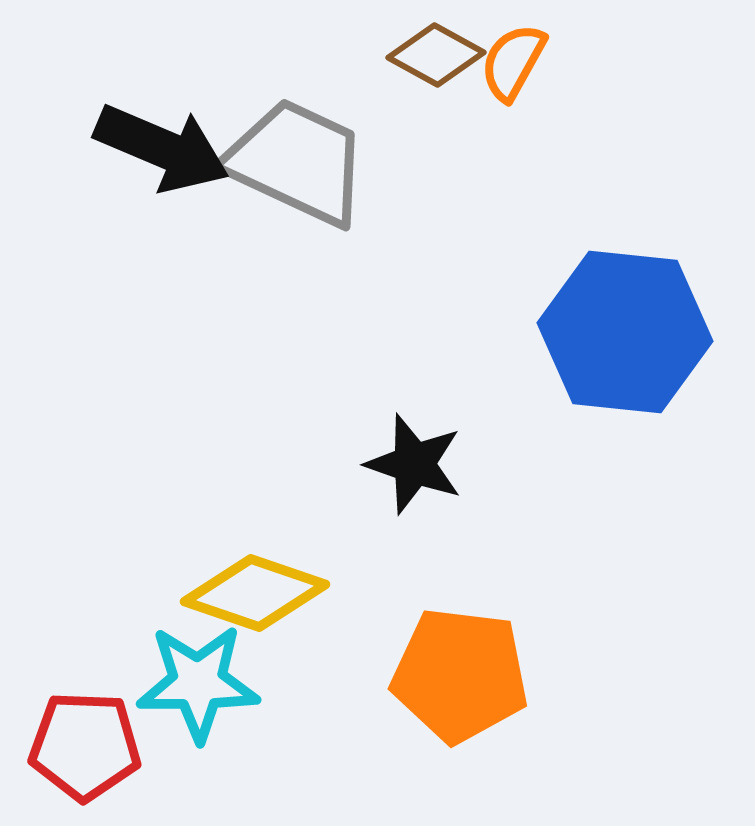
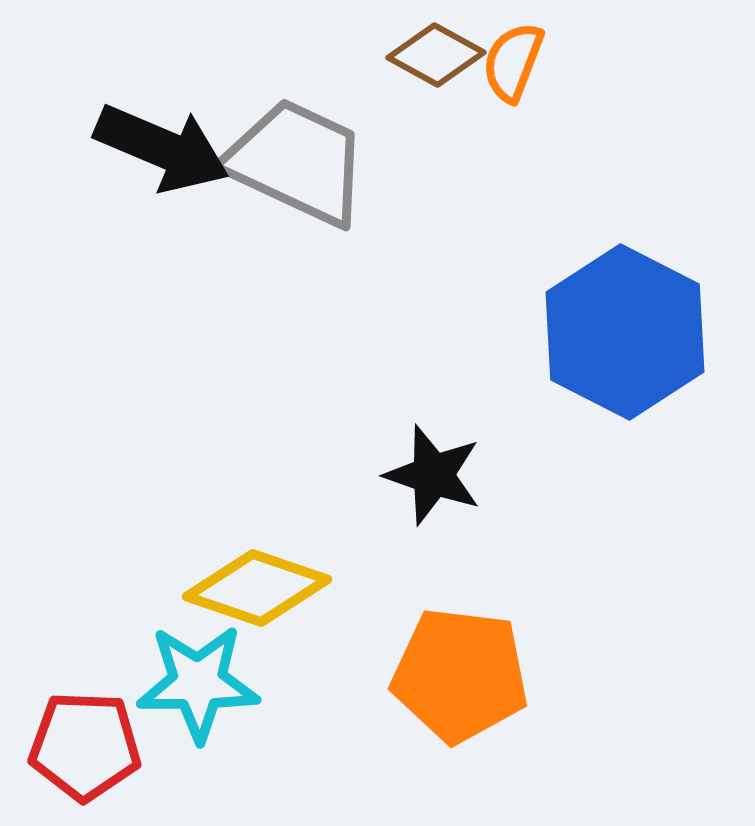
orange semicircle: rotated 8 degrees counterclockwise
blue hexagon: rotated 21 degrees clockwise
black star: moved 19 px right, 11 px down
yellow diamond: moved 2 px right, 5 px up
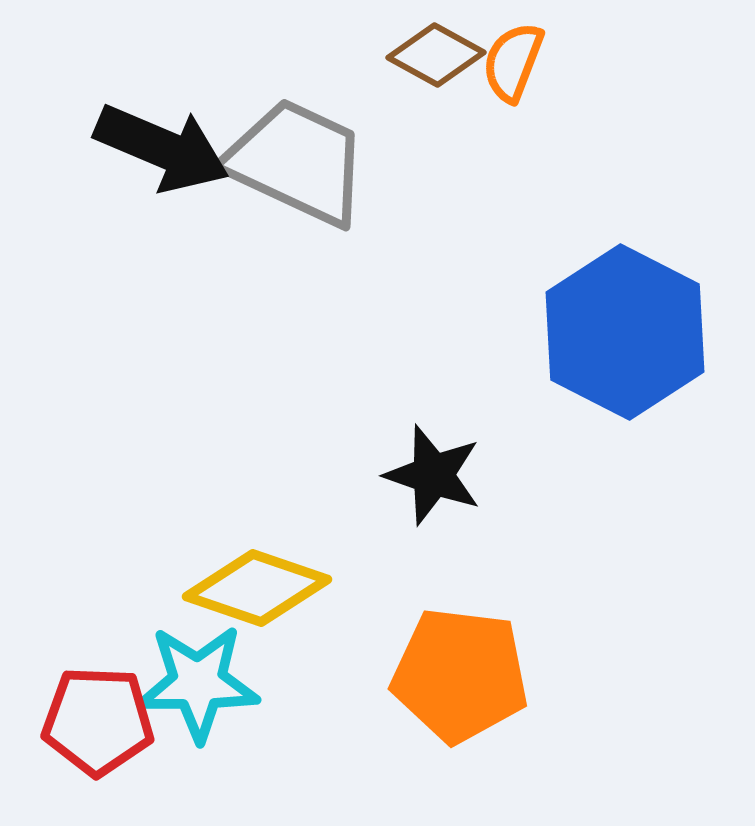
red pentagon: moved 13 px right, 25 px up
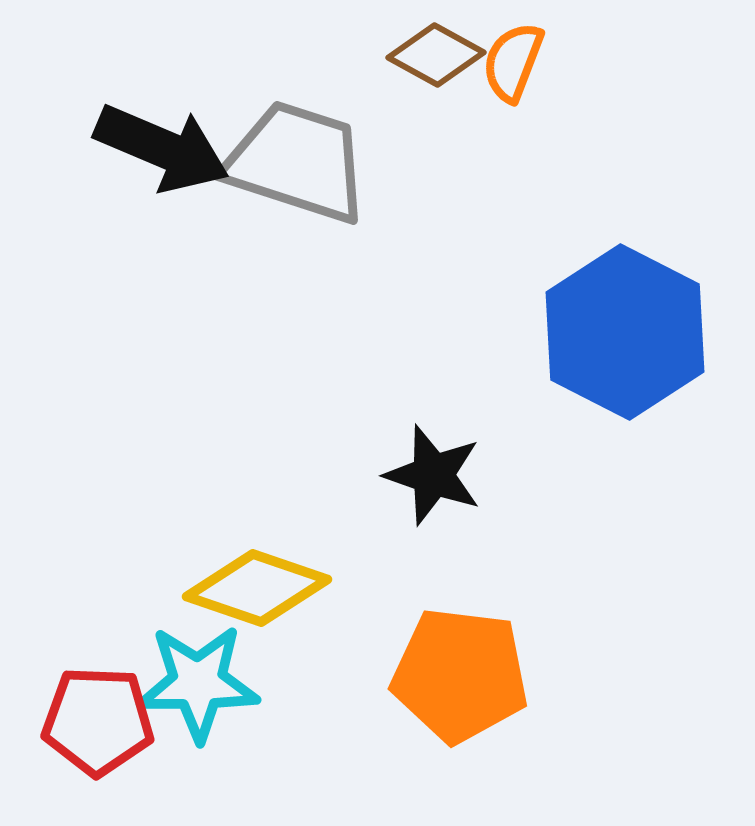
gray trapezoid: rotated 7 degrees counterclockwise
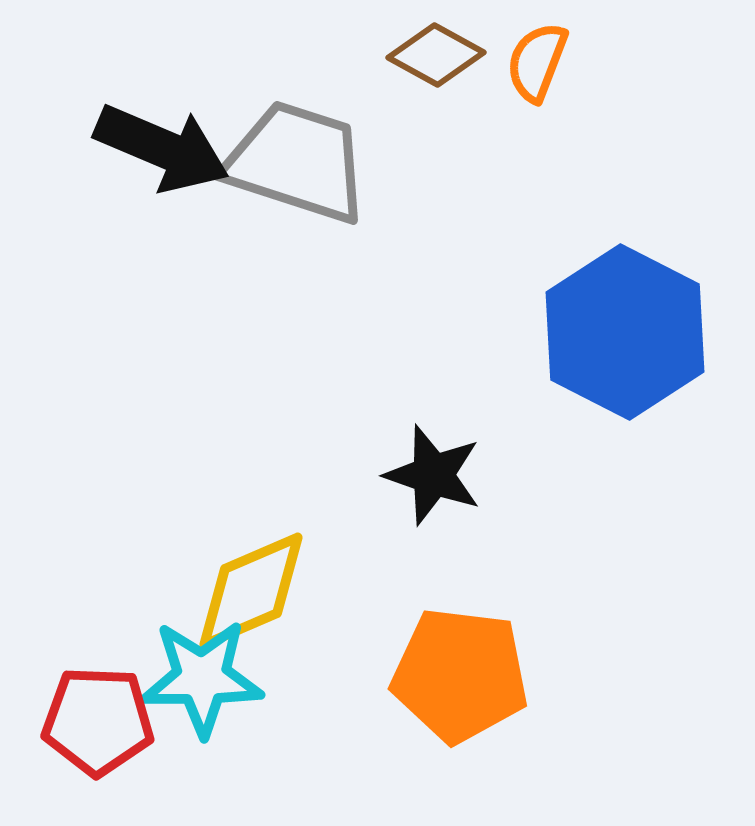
orange semicircle: moved 24 px right
yellow diamond: moved 6 px left, 3 px down; rotated 42 degrees counterclockwise
cyan star: moved 4 px right, 5 px up
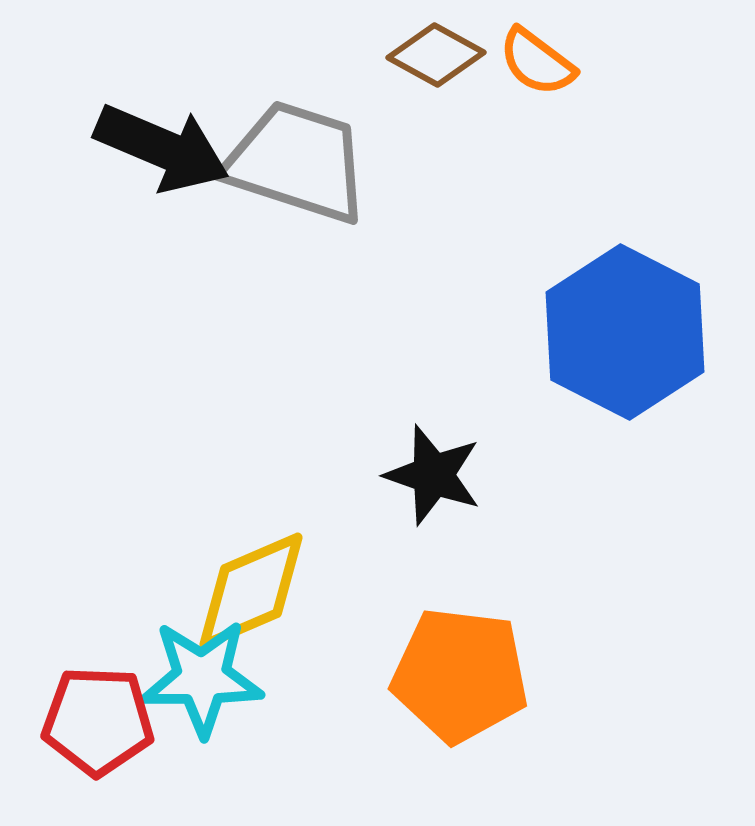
orange semicircle: rotated 74 degrees counterclockwise
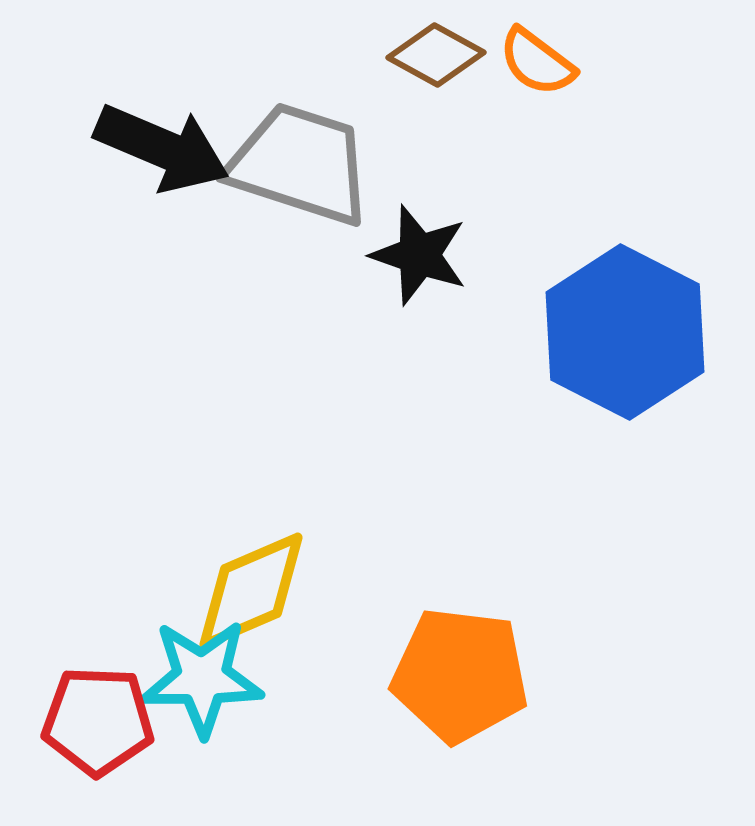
gray trapezoid: moved 3 px right, 2 px down
black star: moved 14 px left, 220 px up
